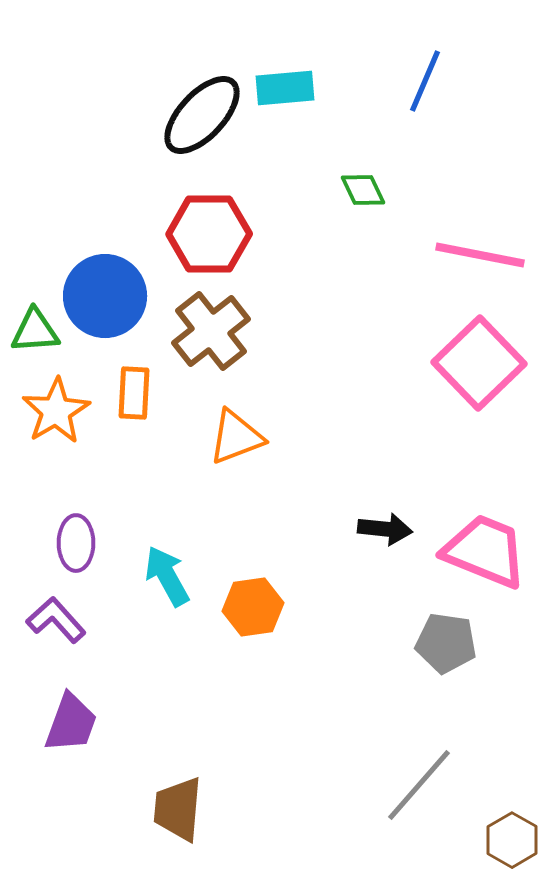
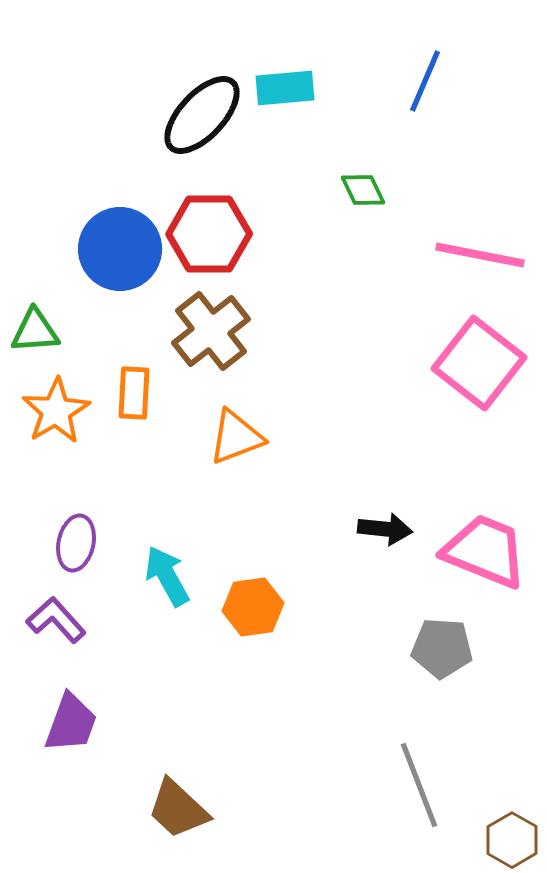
blue circle: moved 15 px right, 47 px up
pink square: rotated 8 degrees counterclockwise
purple ellipse: rotated 12 degrees clockwise
gray pentagon: moved 4 px left, 5 px down; rotated 4 degrees counterclockwise
gray line: rotated 62 degrees counterclockwise
brown trapezoid: rotated 52 degrees counterclockwise
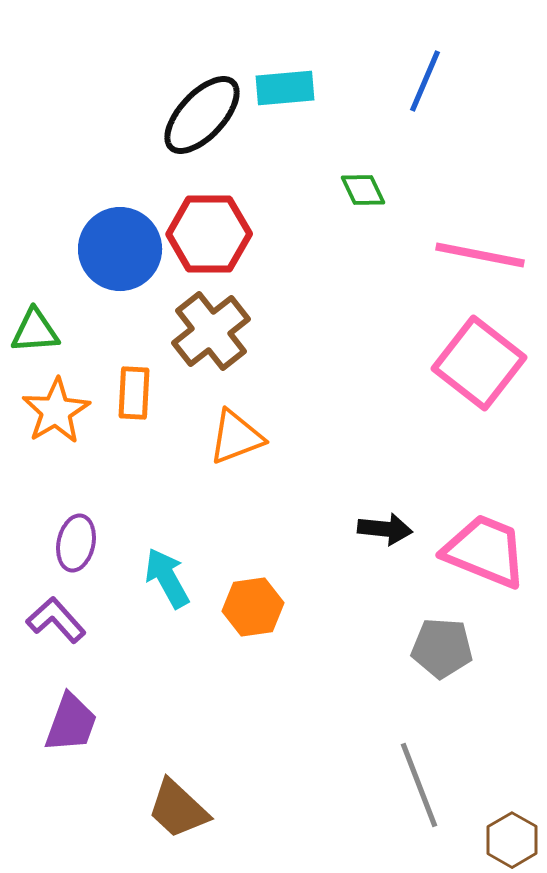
cyan arrow: moved 2 px down
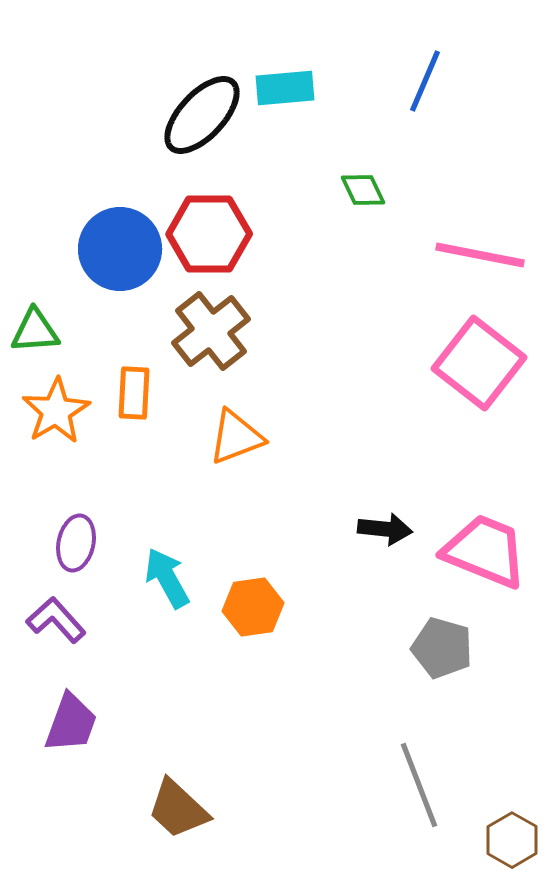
gray pentagon: rotated 12 degrees clockwise
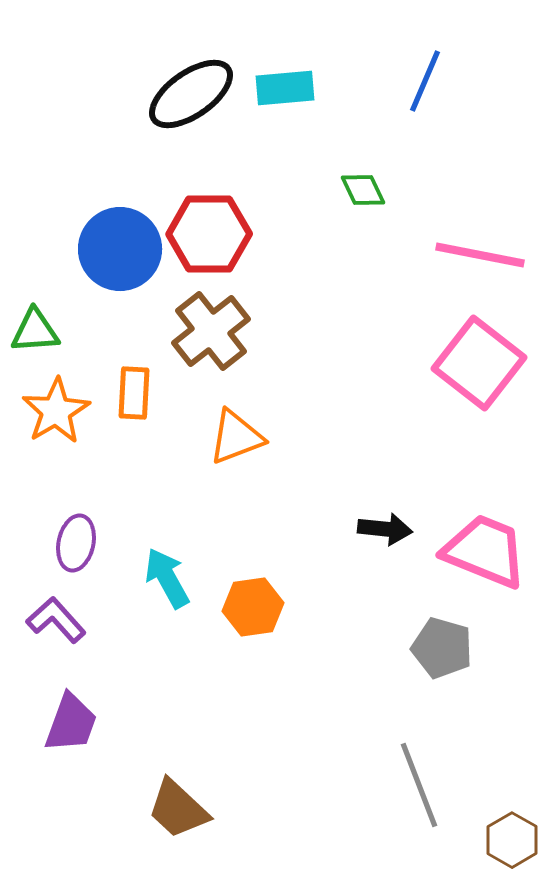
black ellipse: moved 11 px left, 21 px up; rotated 12 degrees clockwise
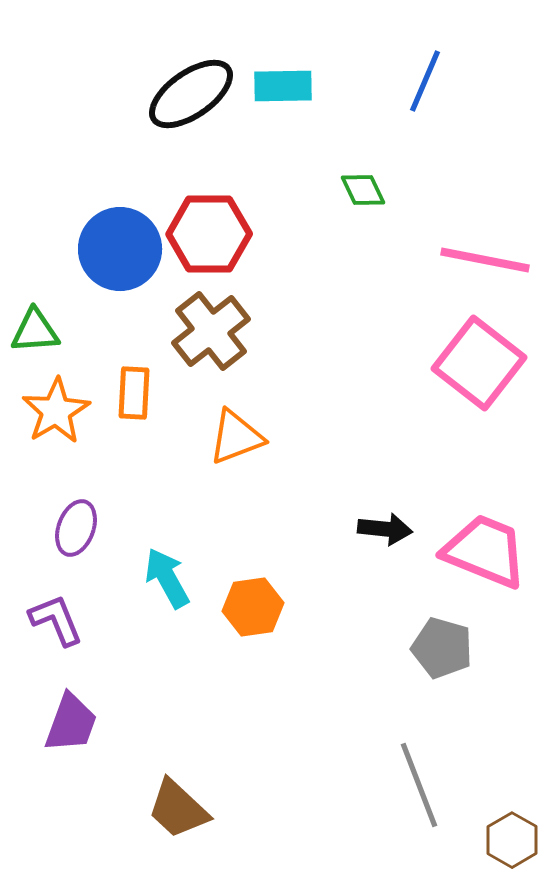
cyan rectangle: moved 2 px left, 2 px up; rotated 4 degrees clockwise
pink line: moved 5 px right, 5 px down
purple ellipse: moved 15 px up; rotated 8 degrees clockwise
purple L-shape: rotated 20 degrees clockwise
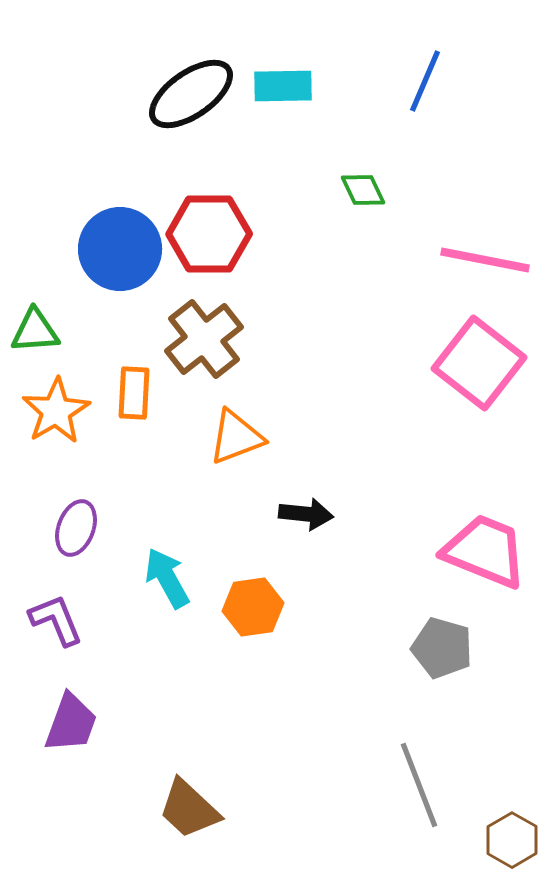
brown cross: moved 7 px left, 8 px down
black arrow: moved 79 px left, 15 px up
brown trapezoid: moved 11 px right
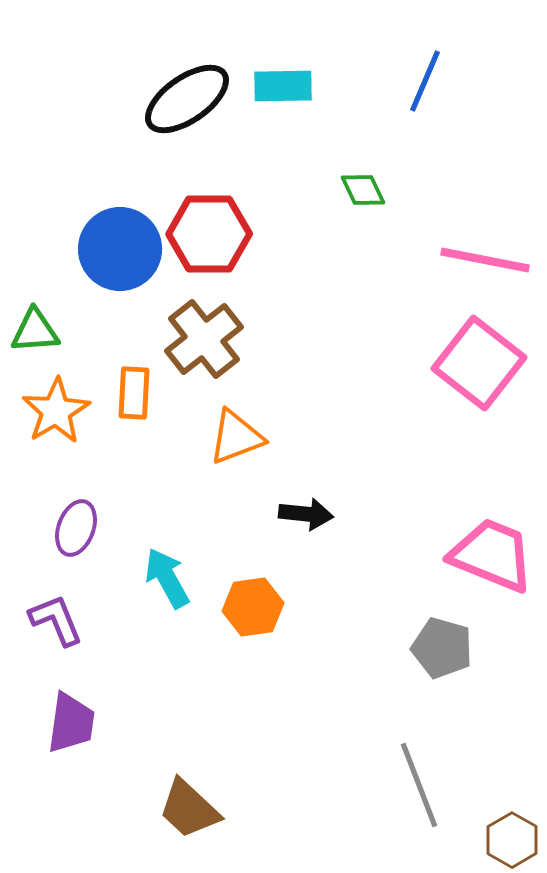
black ellipse: moved 4 px left, 5 px down
pink trapezoid: moved 7 px right, 4 px down
purple trapezoid: rotated 12 degrees counterclockwise
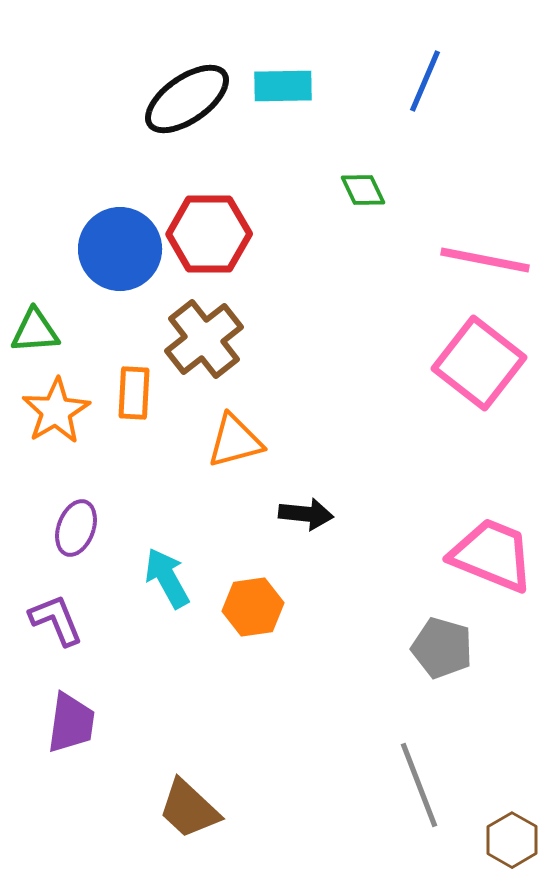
orange triangle: moved 1 px left, 4 px down; rotated 6 degrees clockwise
